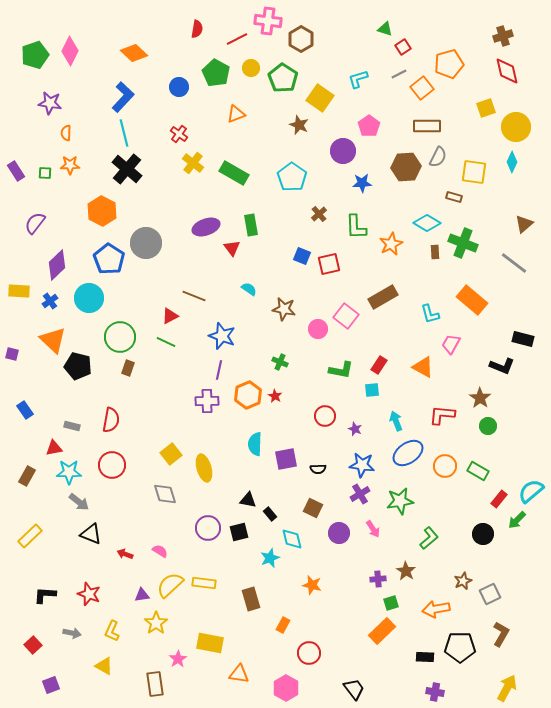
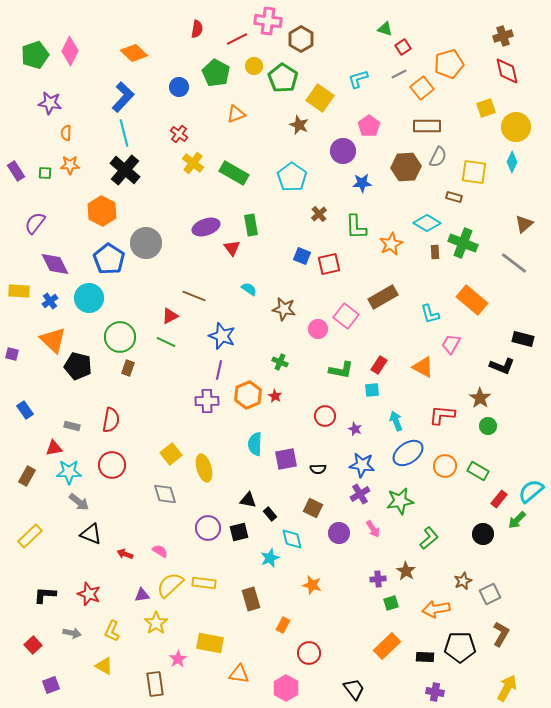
yellow circle at (251, 68): moved 3 px right, 2 px up
black cross at (127, 169): moved 2 px left, 1 px down
purple diamond at (57, 265): moved 2 px left, 1 px up; rotated 72 degrees counterclockwise
orange rectangle at (382, 631): moved 5 px right, 15 px down
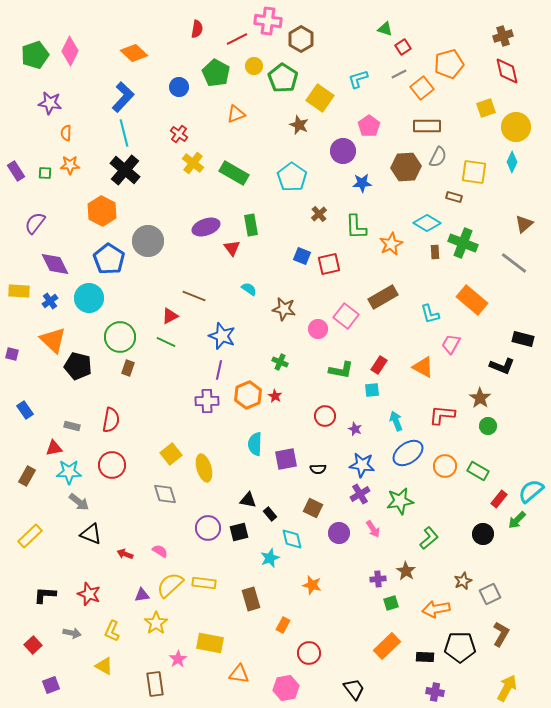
gray circle at (146, 243): moved 2 px right, 2 px up
pink hexagon at (286, 688): rotated 20 degrees clockwise
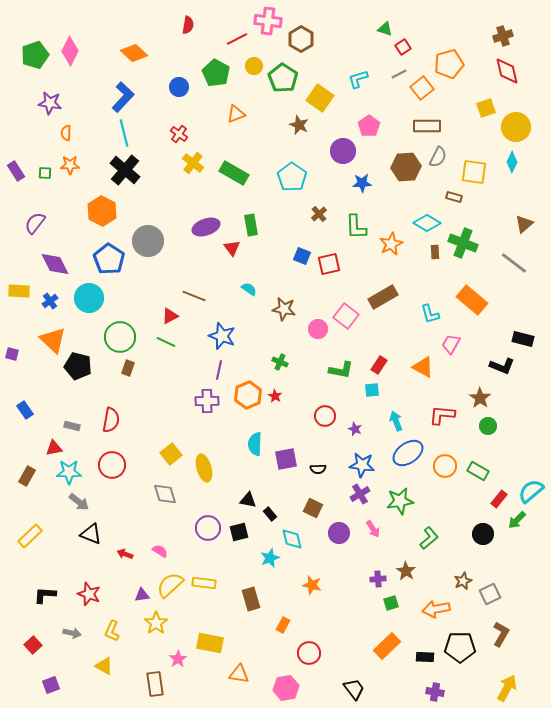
red semicircle at (197, 29): moved 9 px left, 4 px up
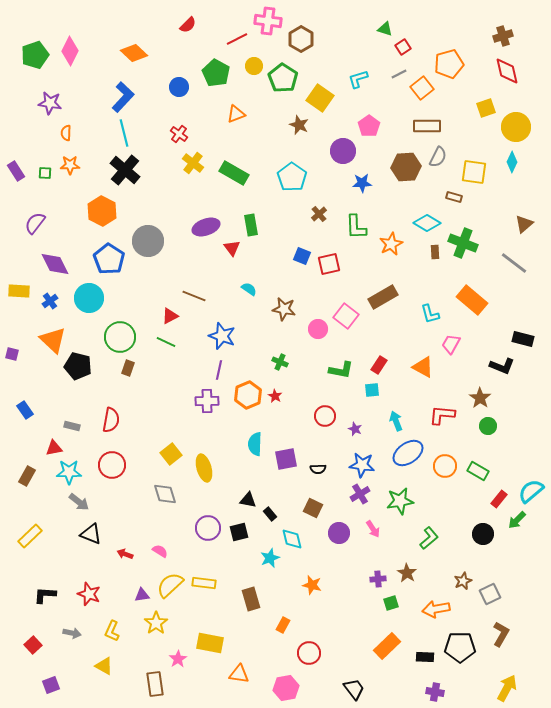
red semicircle at (188, 25): rotated 36 degrees clockwise
brown star at (406, 571): moved 1 px right, 2 px down
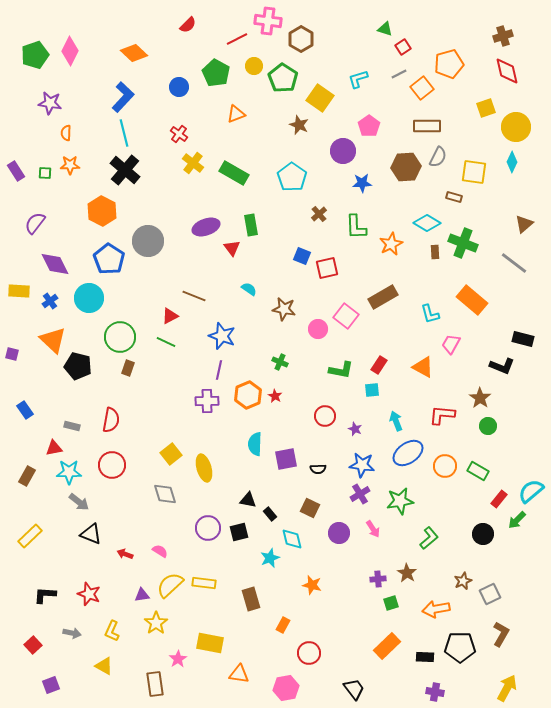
red square at (329, 264): moved 2 px left, 4 px down
brown square at (313, 508): moved 3 px left
